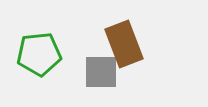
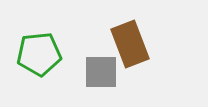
brown rectangle: moved 6 px right
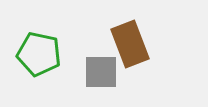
green pentagon: rotated 18 degrees clockwise
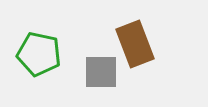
brown rectangle: moved 5 px right
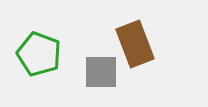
green pentagon: rotated 9 degrees clockwise
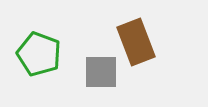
brown rectangle: moved 1 px right, 2 px up
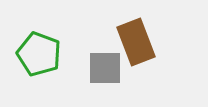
gray square: moved 4 px right, 4 px up
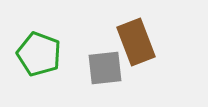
gray square: rotated 6 degrees counterclockwise
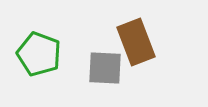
gray square: rotated 9 degrees clockwise
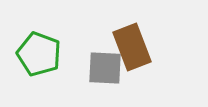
brown rectangle: moved 4 px left, 5 px down
